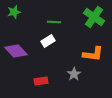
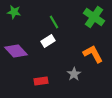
green star: rotated 24 degrees clockwise
green line: rotated 56 degrees clockwise
orange L-shape: rotated 125 degrees counterclockwise
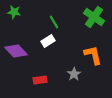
orange L-shape: moved 1 px down; rotated 15 degrees clockwise
red rectangle: moved 1 px left, 1 px up
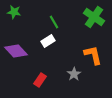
red rectangle: rotated 48 degrees counterclockwise
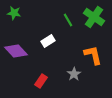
green star: moved 1 px down
green line: moved 14 px right, 2 px up
red rectangle: moved 1 px right, 1 px down
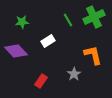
green star: moved 8 px right, 9 px down; rotated 16 degrees counterclockwise
green cross: rotated 30 degrees clockwise
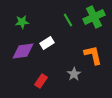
white rectangle: moved 1 px left, 2 px down
purple diamond: moved 7 px right; rotated 55 degrees counterclockwise
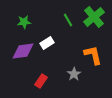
green cross: rotated 15 degrees counterclockwise
green star: moved 2 px right
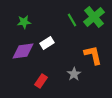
green line: moved 4 px right
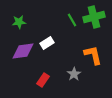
green cross: rotated 25 degrees clockwise
green star: moved 5 px left
red rectangle: moved 2 px right, 1 px up
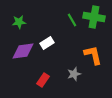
green cross: rotated 25 degrees clockwise
gray star: rotated 16 degrees clockwise
